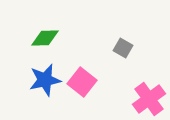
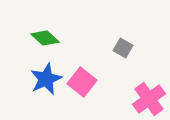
green diamond: rotated 44 degrees clockwise
blue star: moved 1 px right, 1 px up; rotated 12 degrees counterclockwise
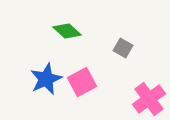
green diamond: moved 22 px right, 7 px up
pink square: rotated 24 degrees clockwise
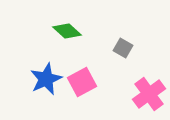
pink cross: moved 5 px up
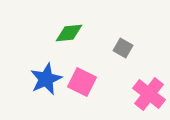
green diamond: moved 2 px right, 2 px down; rotated 48 degrees counterclockwise
pink square: rotated 36 degrees counterclockwise
pink cross: rotated 16 degrees counterclockwise
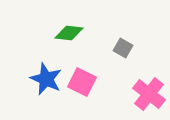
green diamond: rotated 12 degrees clockwise
blue star: rotated 24 degrees counterclockwise
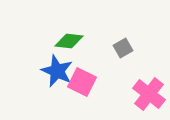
green diamond: moved 8 px down
gray square: rotated 30 degrees clockwise
blue star: moved 11 px right, 8 px up
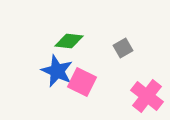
pink cross: moved 2 px left, 2 px down
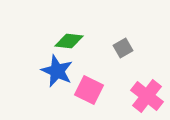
pink square: moved 7 px right, 8 px down
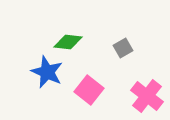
green diamond: moved 1 px left, 1 px down
blue star: moved 10 px left, 1 px down
pink square: rotated 12 degrees clockwise
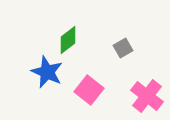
green diamond: moved 2 px up; rotated 44 degrees counterclockwise
